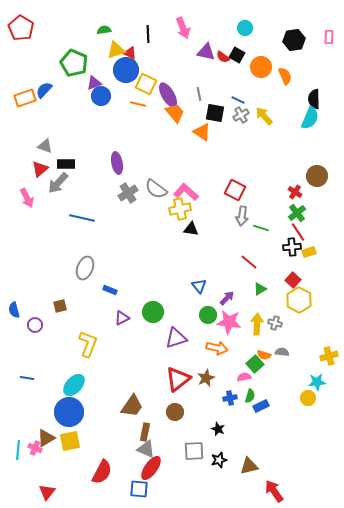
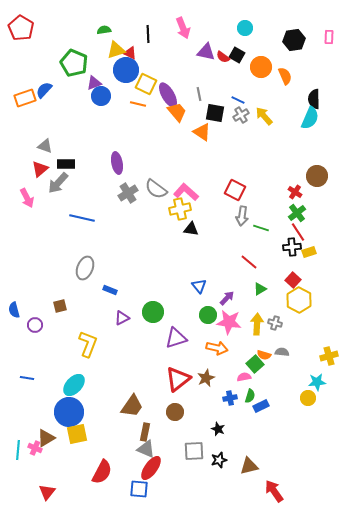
orange trapezoid at (175, 113): moved 2 px right, 1 px up
yellow square at (70, 441): moved 7 px right, 7 px up
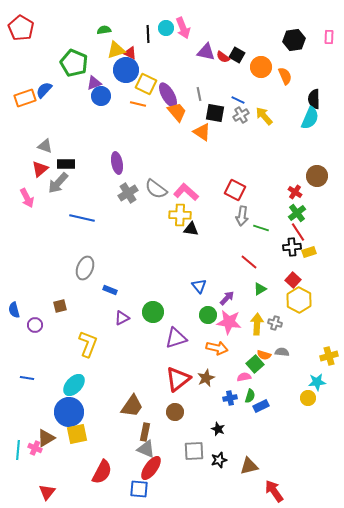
cyan circle at (245, 28): moved 79 px left
yellow cross at (180, 209): moved 6 px down; rotated 15 degrees clockwise
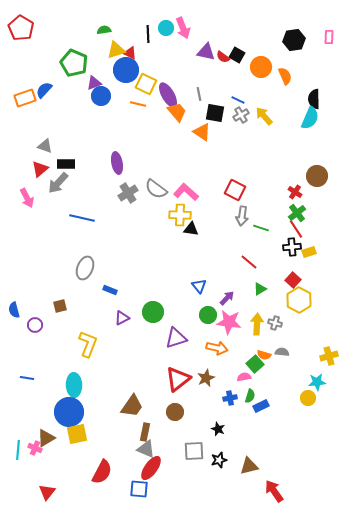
red line at (298, 232): moved 2 px left, 3 px up
cyan ellipse at (74, 385): rotated 45 degrees counterclockwise
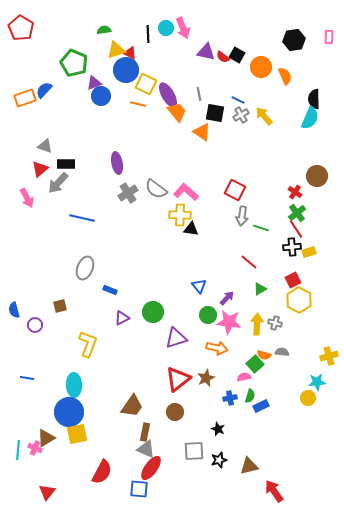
red square at (293, 280): rotated 21 degrees clockwise
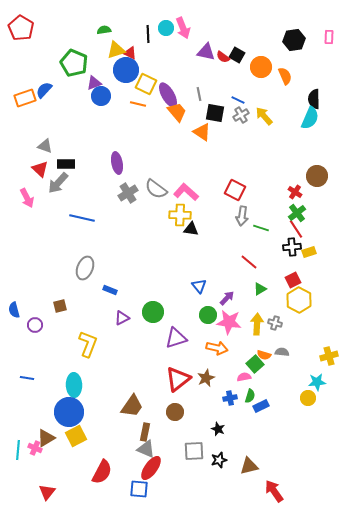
red triangle at (40, 169): rotated 36 degrees counterclockwise
yellow square at (77, 434): moved 1 px left, 2 px down; rotated 15 degrees counterclockwise
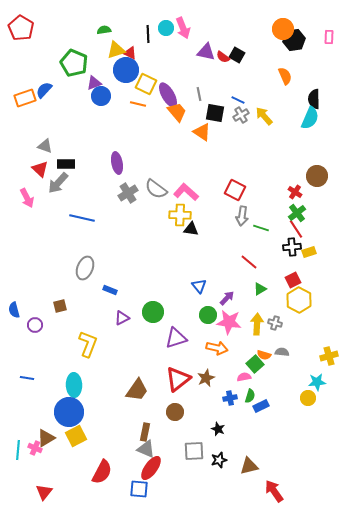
orange circle at (261, 67): moved 22 px right, 38 px up
brown trapezoid at (132, 406): moved 5 px right, 16 px up
red triangle at (47, 492): moved 3 px left
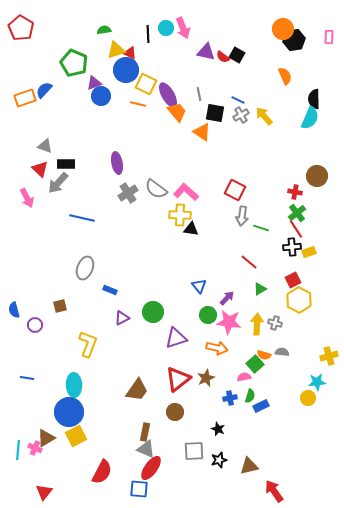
red cross at (295, 192): rotated 24 degrees counterclockwise
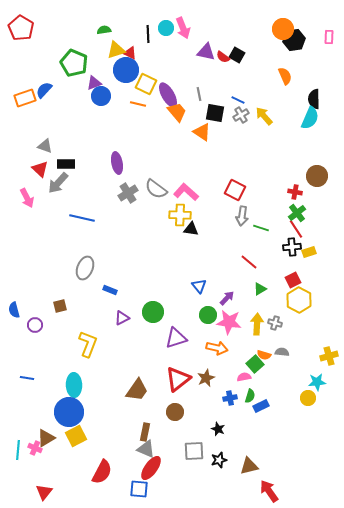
red arrow at (274, 491): moved 5 px left
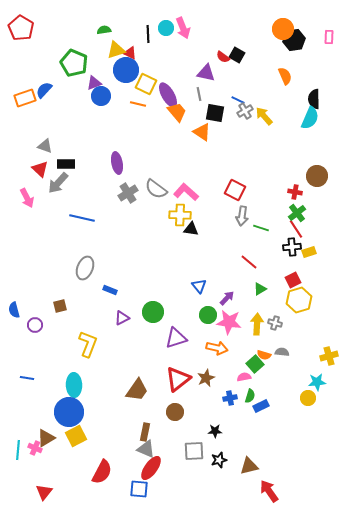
purple triangle at (206, 52): moved 21 px down
gray cross at (241, 115): moved 4 px right, 4 px up
yellow hexagon at (299, 300): rotated 15 degrees clockwise
black star at (218, 429): moved 3 px left, 2 px down; rotated 24 degrees counterclockwise
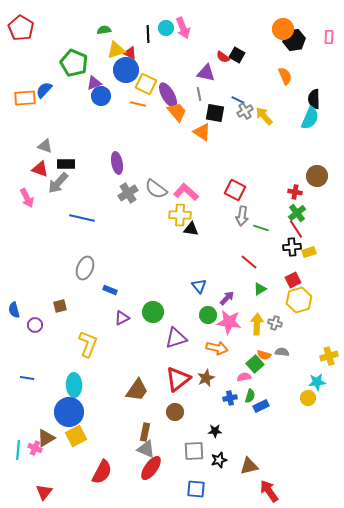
orange rectangle at (25, 98): rotated 15 degrees clockwise
red triangle at (40, 169): rotated 24 degrees counterclockwise
blue square at (139, 489): moved 57 px right
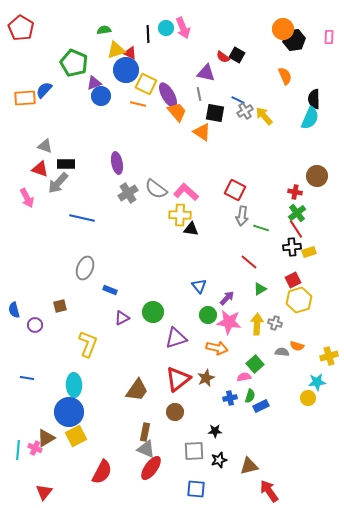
orange semicircle at (264, 355): moved 33 px right, 9 px up
